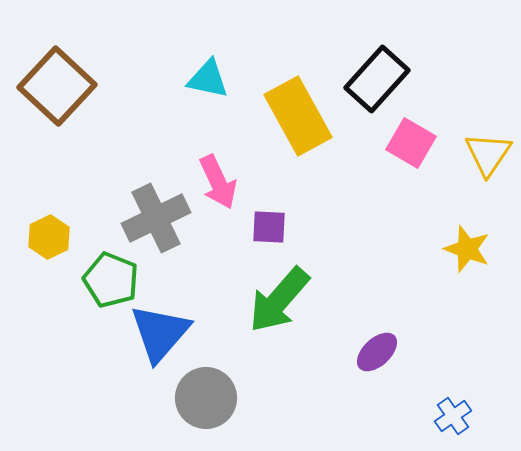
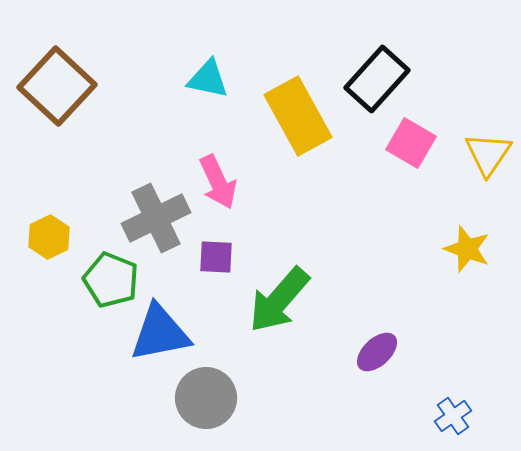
purple square: moved 53 px left, 30 px down
blue triangle: rotated 38 degrees clockwise
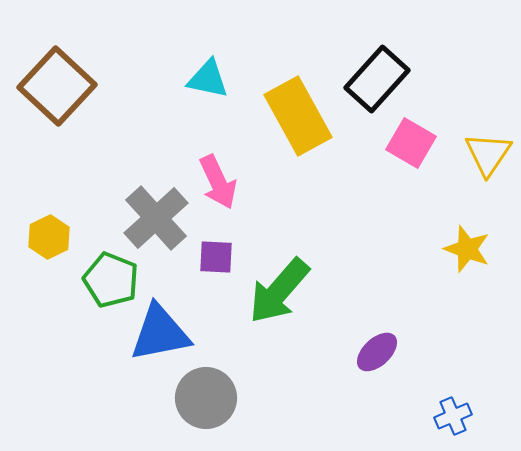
gray cross: rotated 16 degrees counterclockwise
green arrow: moved 9 px up
blue cross: rotated 12 degrees clockwise
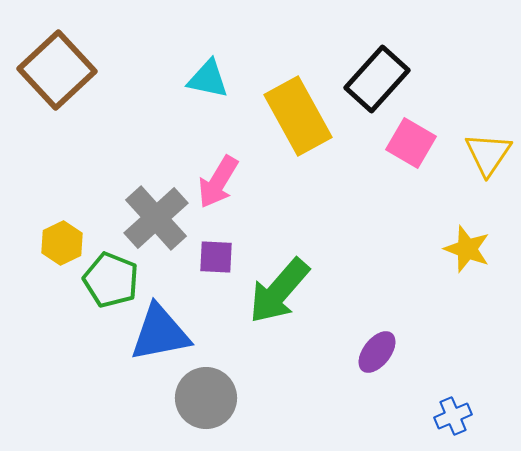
brown square: moved 16 px up; rotated 4 degrees clockwise
pink arrow: rotated 56 degrees clockwise
yellow hexagon: moved 13 px right, 6 px down
purple ellipse: rotated 9 degrees counterclockwise
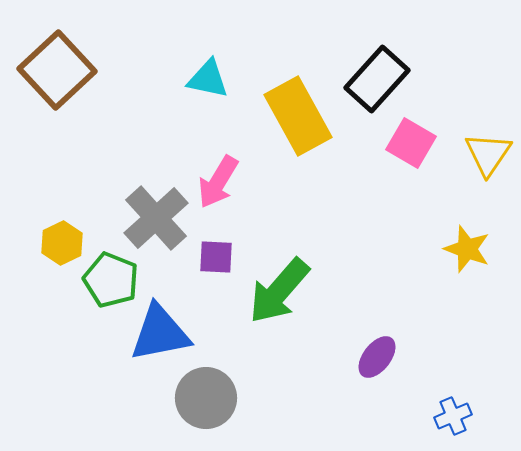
purple ellipse: moved 5 px down
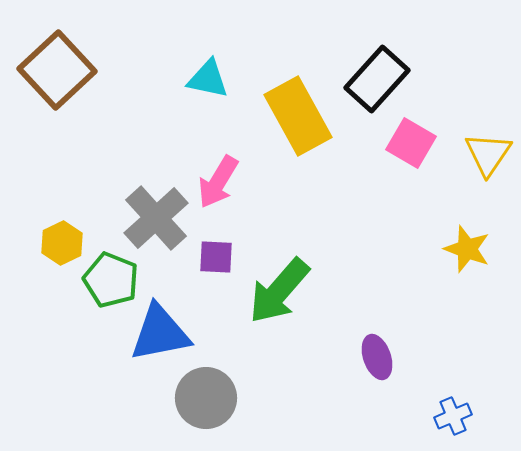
purple ellipse: rotated 57 degrees counterclockwise
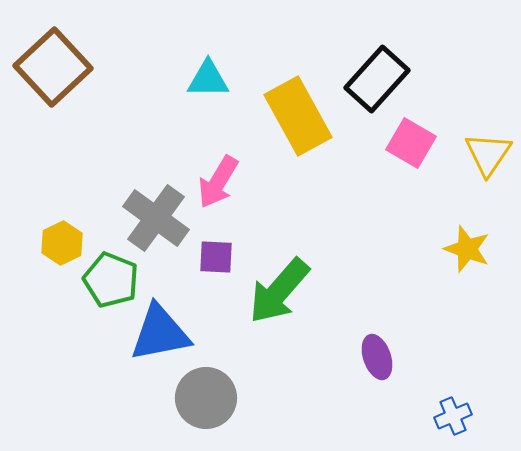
brown square: moved 4 px left, 3 px up
cyan triangle: rotated 12 degrees counterclockwise
gray cross: rotated 12 degrees counterclockwise
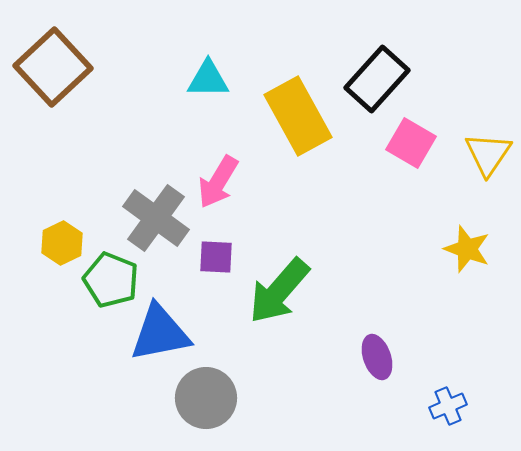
blue cross: moved 5 px left, 10 px up
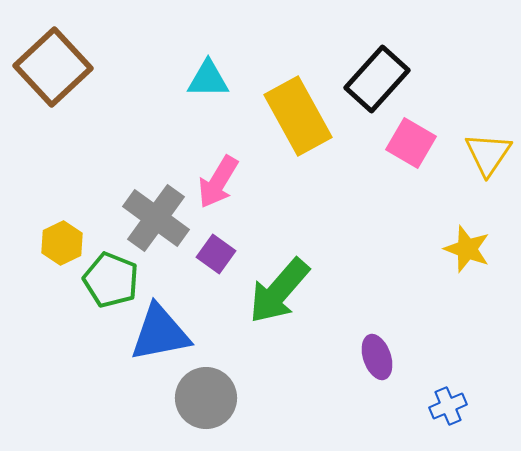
purple square: moved 3 px up; rotated 33 degrees clockwise
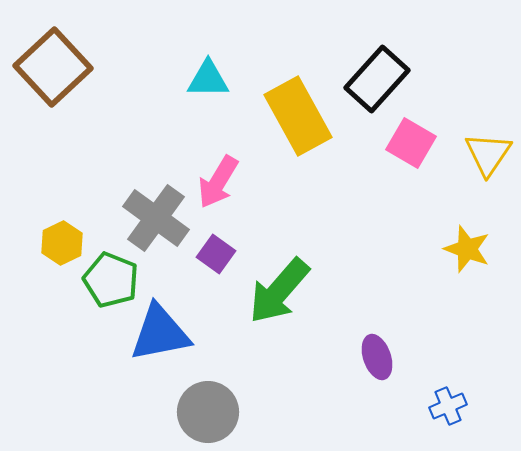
gray circle: moved 2 px right, 14 px down
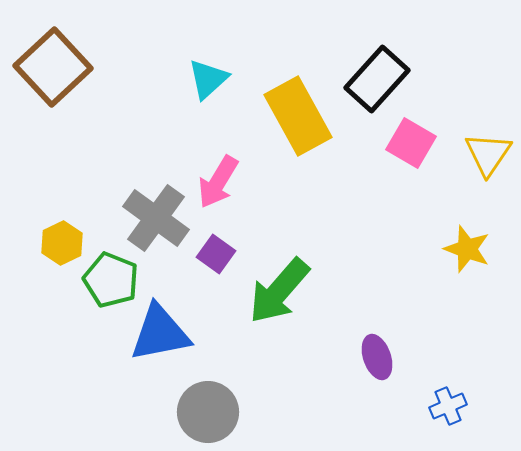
cyan triangle: rotated 42 degrees counterclockwise
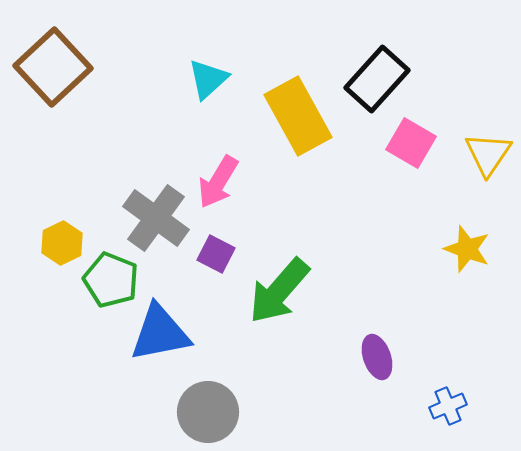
purple square: rotated 9 degrees counterclockwise
